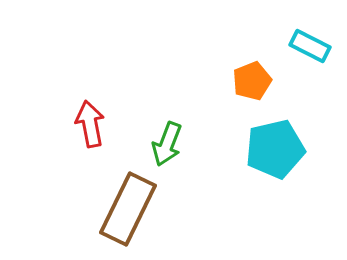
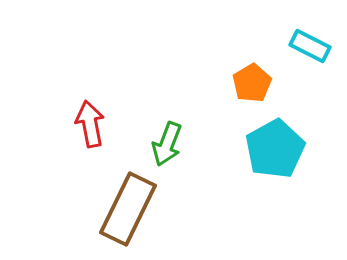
orange pentagon: moved 2 px down; rotated 9 degrees counterclockwise
cyan pentagon: rotated 16 degrees counterclockwise
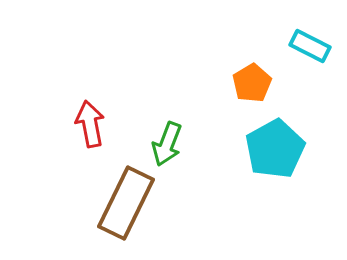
brown rectangle: moved 2 px left, 6 px up
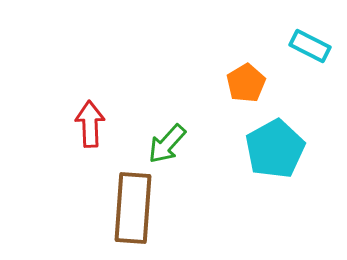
orange pentagon: moved 6 px left
red arrow: rotated 9 degrees clockwise
green arrow: rotated 21 degrees clockwise
brown rectangle: moved 7 px right, 5 px down; rotated 22 degrees counterclockwise
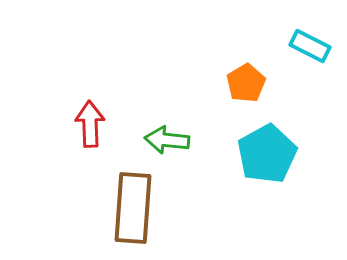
green arrow: moved 4 px up; rotated 54 degrees clockwise
cyan pentagon: moved 8 px left, 5 px down
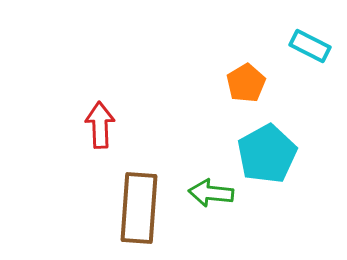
red arrow: moved 10 px right, 1 px down
green arrow: moved 44 px right, 53 px down
brown rectangle: moved 6 px right
